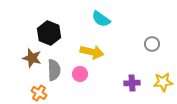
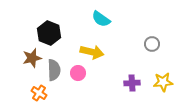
brown star: rotated 30 degrees counterclockwise
pink circle: moved 2 px left, 1 px up
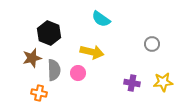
purple cross: rotated 14 degrees clockwise
orange cross: rotated 21 degrees counterclockwise
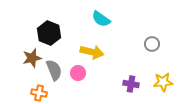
gray semicircle: rotated 20 degrees counterclockwise
purple cross: moved 1 px left, 1 px down
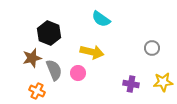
gray circle: moved 4 px down
orange cross: moved 2 px left, 2 px up; rotated 14 degrees clockwise
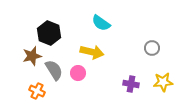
cyan semicircle: moved 4 px down
brown star: moved 2 px up
gray semicircle: rotated 10 degrees counterclockwise
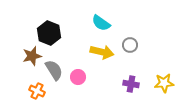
gray circle: moved 22 px left, 3 px up
yellow arrow: moved 10 px right
pink circle: moved 4 px down
yellow star: moved 1 px right, 1 px down
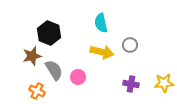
cyan semicircle: rotated 42 degrees clockwise
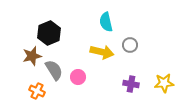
cyan semicircle: moved 5 px right, 1 px up
black hexagon: rotated 15 degrees clockwise
